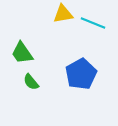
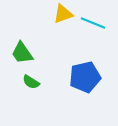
yellow triangle: rotated 10 degrees counterclockwise
blue pentagon: moved 4 px right, 3 px down; rotated 16 degrees clockwise
green semicircle: rotated 18 degrees counterclockwise
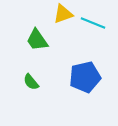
green trapezoid: moved 15 px right, 13 px up
green semicircle: rotated 18 degrees clockwise
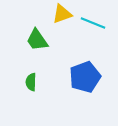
yellow triangle: moved 1 px left
blue pentagon: rotated 8 degrees counterclockwise
green semicircle: rotated 42 degrees clockwise
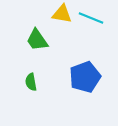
yellow triangle: rotated 30 degrees clockwise
cyan line: moved 2 px left, 5 px up
green semicircle: rotated 12 degrees counterclockwise
